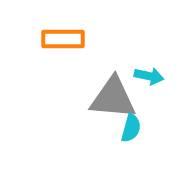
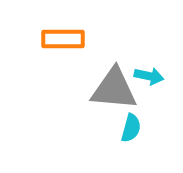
gray triangle: moved 1 px right, 9 px up
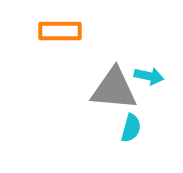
orange rectangle: moved 3 px left, 8 px up
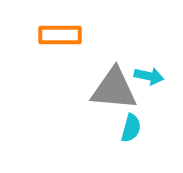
orange rectangle: moved 4 px down
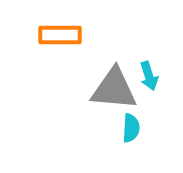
cyan arrow: rotated 60 degrees clockwise
cyan semicircle: rotated 12 degrees counterclockwise
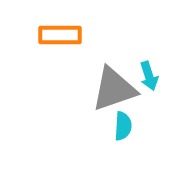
gray triangle: rotated 24 degrees counterclockwise
cyan semicircle: moved 8 px left, 2 px up
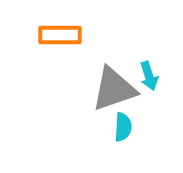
cyan semicircle: moved 1 px down
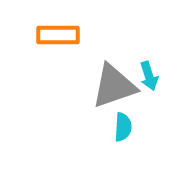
orange rectangle: moved 2 px left
gray triangle: moved 3 px up
